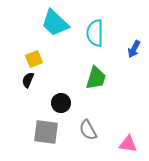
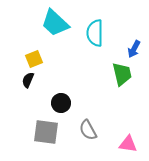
green trapezoid: moved 26 px right, 4 px up; rotated 30 degrees counterclockwise
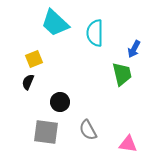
black semicircle: moved 2 px down
black circle: moved 1 px left, 1 px up
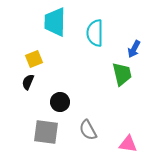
cyan trapezoid: moved 1 px up; rotated 48 degrees clockwise
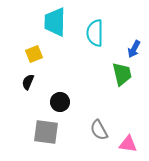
yellow square: moved 5 px up
gray semicircle: moved 11 px right
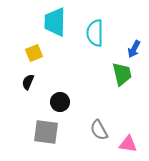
yellow square: moved 1 px up
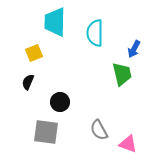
pink triangle: rotated 12 degrees clockwise
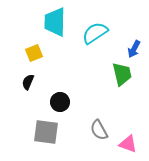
cyan semicircle: rotated 56 degrees clockwise
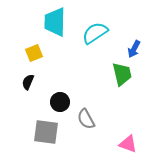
gray semicircle: moved 13 px left, 11 px up
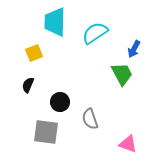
green trapezoid: rotated 15 degrees counterclockwise
black semicircle: moved 3 px down
gray semicircle: moved 4 px right; rotated 10 degrees clockwise
